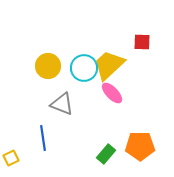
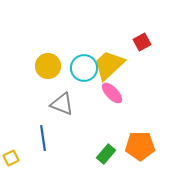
red square: rotated 30 degrees counterclockwise
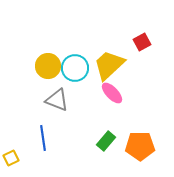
cyan circle: moved 9 px left
gray triangle: moved 5 px left, 4 px up
green rectangle: moved 13 px up
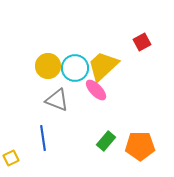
yellow trapezoid: moved 6 px left, 1 px down
pink ellipse: moved 16 px left, 3 px up
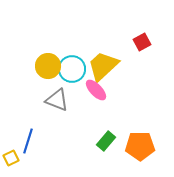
cyan circle: moved 3 px left, 1 px down
blue line: moved 15 px left, 3 px down; rotated 25 degrees clockwise
